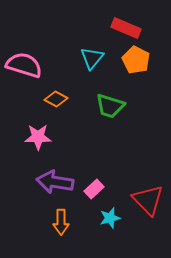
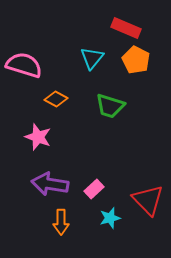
pink star: rotated 20 degrees clockwise
purple arrow: moved 5 px left, 2 px down
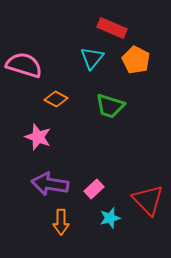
red rectangle: moved 14 px left
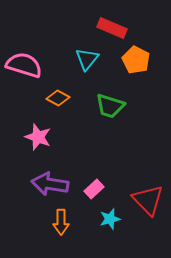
cyan triangle: moved 5 px left, 1 px down
orange diamond: moved 2 px right, 1 px up
cyan star: moved 1 px down
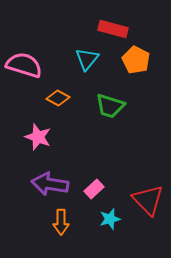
red rectangle: moved 1 px right, 1 px down; rotated 8 degrees counterclockwise
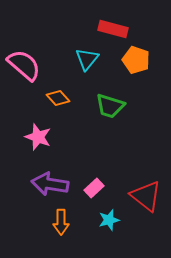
orange pentagon: rotated 8 degrees counterclockwise
pink semicircle: rotated 24 degrees clockwise
orange diamond: rotated 20 degrees clockwise
pink rectangle: moved 1 px up
red triangle: moved 2 px left, 4 px up; rotated 8 degrees counterclockwise
cyan star: moved 1 px left, 1 px down
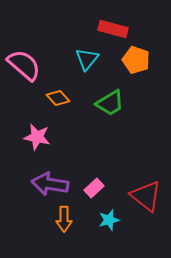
green trapezoid: moved 3 px up; rotated 48 degrees counterclockwise
pink star: moved 1 px left; rotated 8 degrees counterclockwise
orange arrow: moved 3 px right, 3 px up
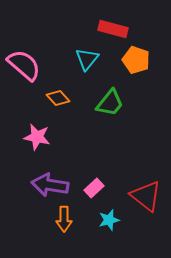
green trapezoid: rotated 20 degrees counterclockwise
purple arrow: moved 1 px down
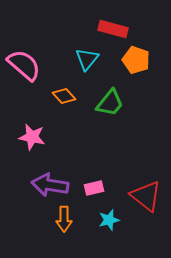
orange diamond: moved 6 px right, 2 px up
pink star: moved 5 px left
pink rectangle: rotated 30 degrees clockwise
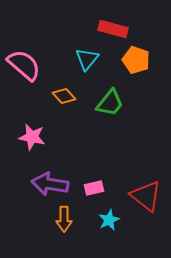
purple arrow: moved 1 px up
cyan star: rotated 10 degrees counterclockwise
